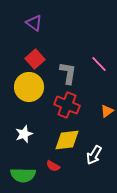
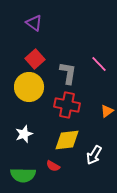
red cross: rotated 10 degrees counterclockwise
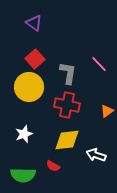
white arrow: moved 2 px right; rotated 78 degrees clockwise
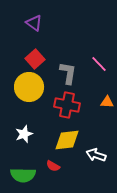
orange triangle: moved 9 px up; rotated 40 degrees clockwise
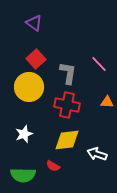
red square: moved 1 px right
white arrow: moved 1 px right, 1 px up
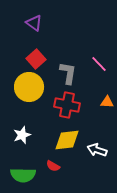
white star: moved 2 px left, 1 px down
white arrow: moved 4 px up
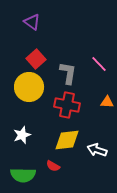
purple triangle: moved 2 px left, 1 px up
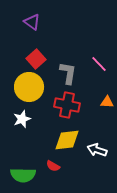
white star: moved 16 px up
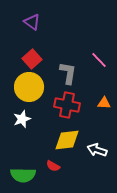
red square: moved 4 px left
pink line: moved 4 px up
orange triangle: moved 3 px left, 1 px down
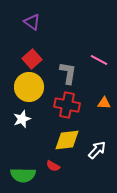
pink line: rotated 18 degrees counterclockwise
white arrow: rotated 114 degrees clockwise
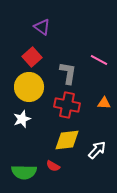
purple triangle: moved 10 px right, 5 px down
red square: moved 2 px up
green semicircle: moved 1 px right, 3 px up
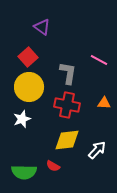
red square: moved 4 px left
